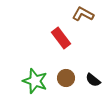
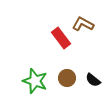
brown L-shape: moved 10 px down
brown circle: moved 1 px right
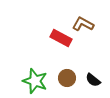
red rectangle: rotated 25 degrees counterclockwise
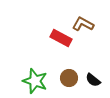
brown circle: moved 2 px right
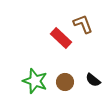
brown L-shape: rotated 40 degrees clockwise
red rectangle: rotated 15 degrees clockwise
brown circle: moved 4 px left, 4 px down
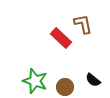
brown L-shape: rotated 10 degrees clockwise
brown circle: moved 5 px down
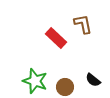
red rectangle: moved 5 px left
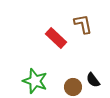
black semicircle: rotated 14 degrees clockwise
brown circle: moved 8 px right
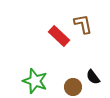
red rectangle: moved 3 px right, 2 px up
black semicircle: moved 3 px up
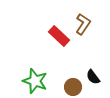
brown L-shape: rotated 45 degrees clockwise
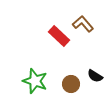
brown L-shape: rotated 75 degrees counterclockwise
black semicircle: moved 2 px right, 1 px up; rotated 21 degrees counterclockwise
brown circle: moved 2 px left, 3 px up
